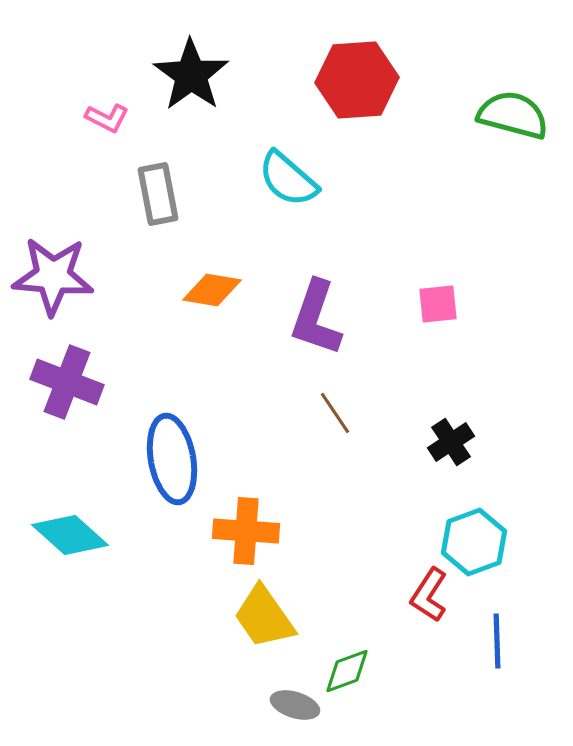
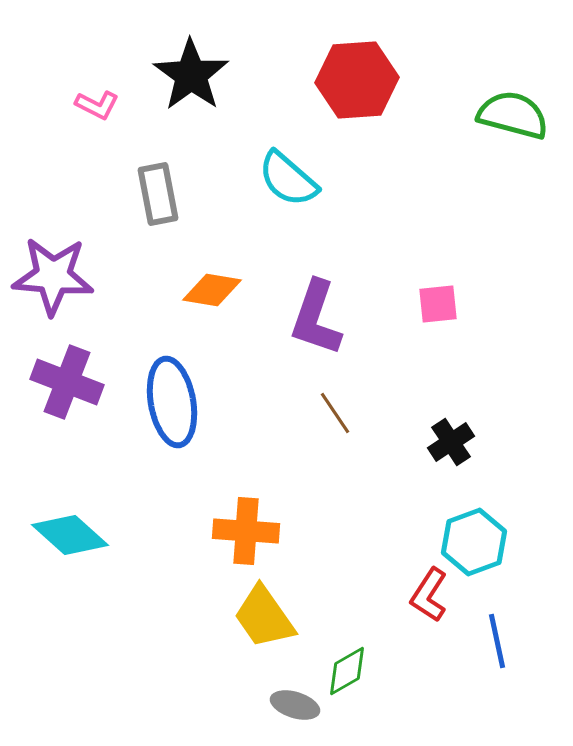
pink L-shape: moved 10 px left, 13 px up
blue ellipse: moved 57 px up
blue line: rotated 10 degrees counterclockwise
green diamond: rotated 10 degrees counterclockwise
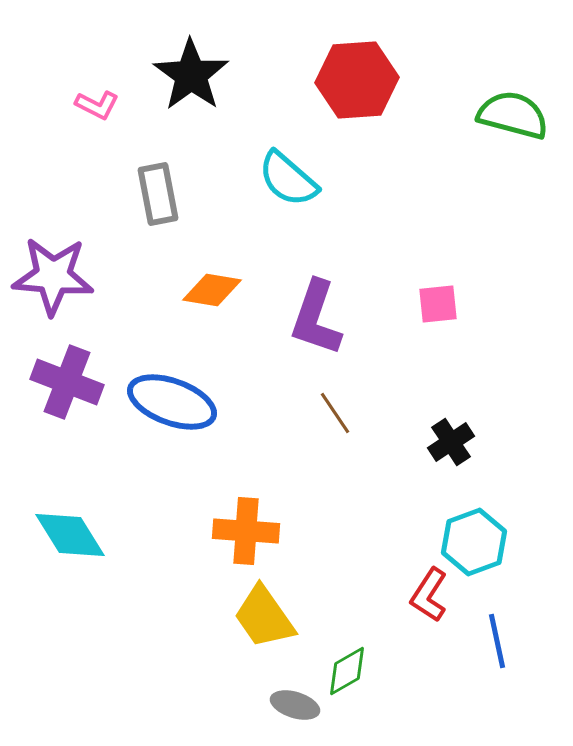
blue ellipse: rotated 60 degrees counterclockwise
cyan diamond: rotated 16 degrees clockwise
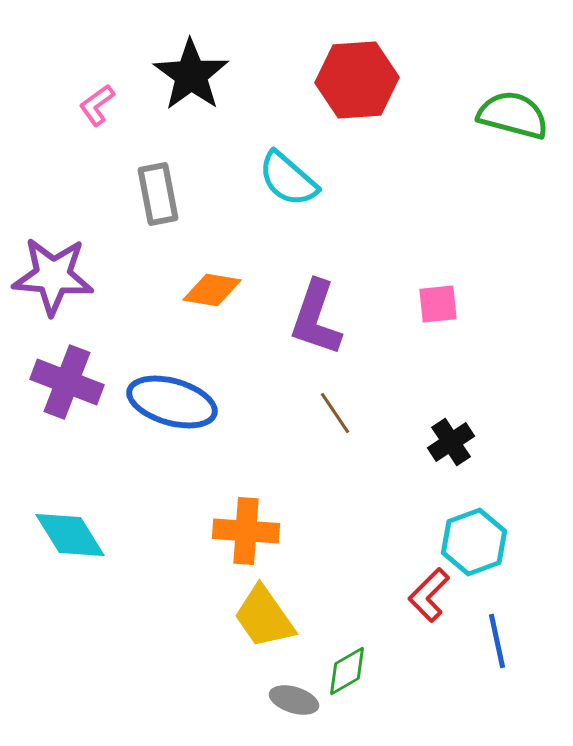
pink L-shape: rotated 117 degrees clockwise
blue ellipse: rotated 4 degrees counterclockwise
red L-shape: rotated 12 degrees clockwise
gray ellipse: moved 1 px left, 5 px up
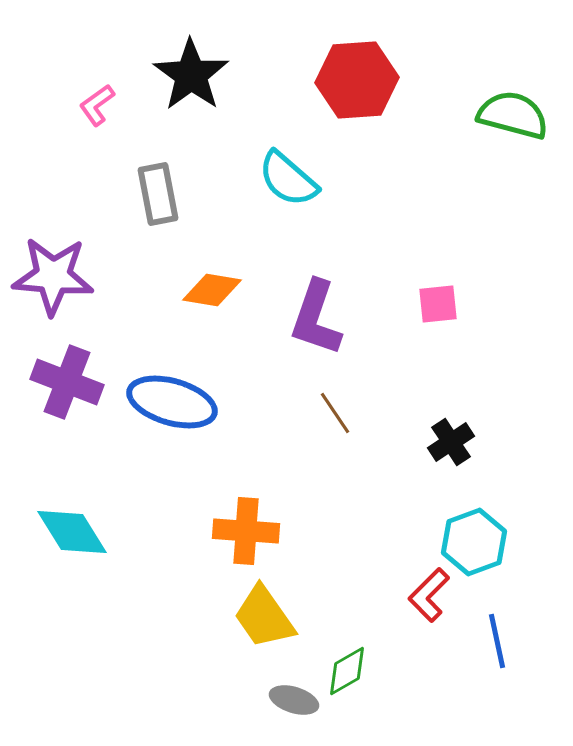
cyan diamond: moved 2 px right, 3 px up
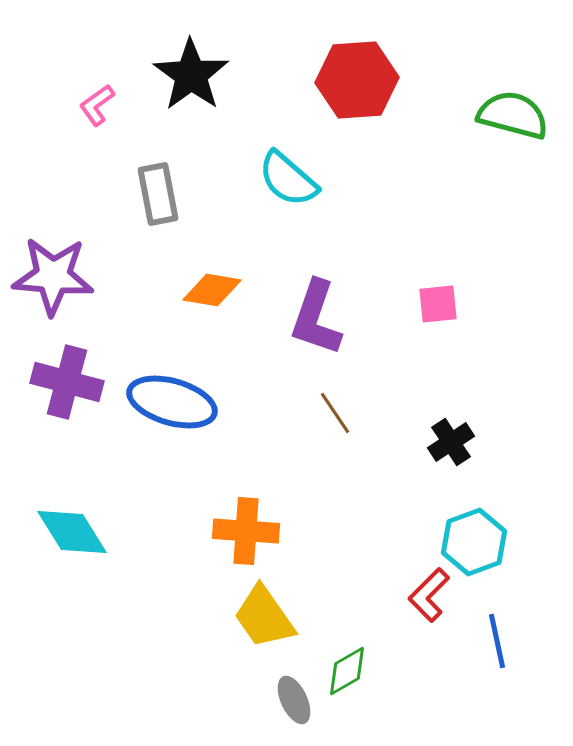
purple cross: rotated 6 degrees counterclockwise
gray ellipse: rotated 48 degrees clockwise
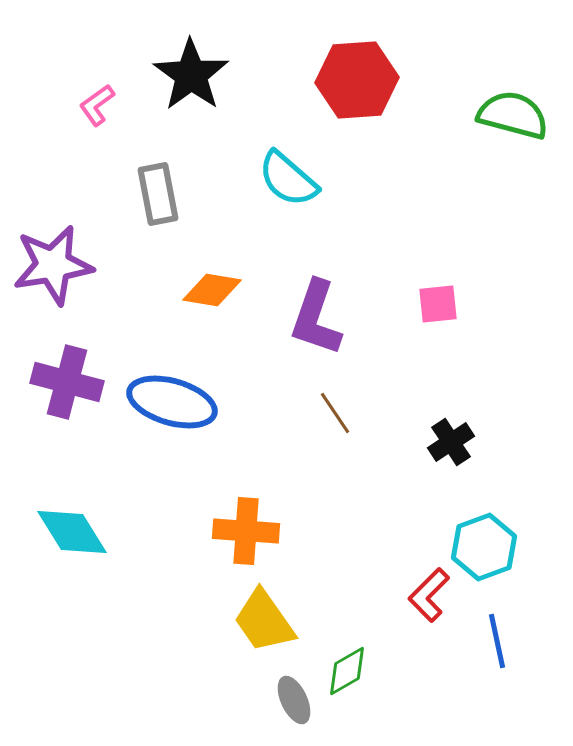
purple star: moved 11 px up; rotated 14 degrees counterclockwise
cyan hexagon: moved 10 px right, 5 px down
yellow trapezoid: moved 4 px down
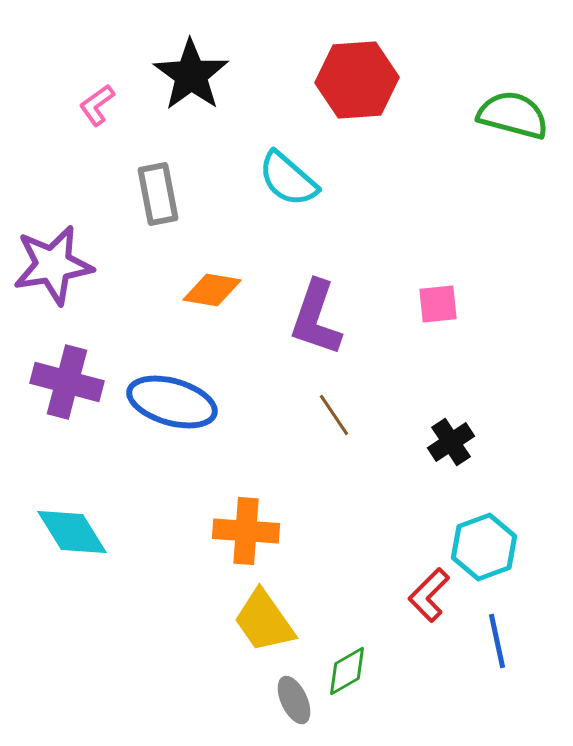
brown line: moved 1 px left, 2 px down
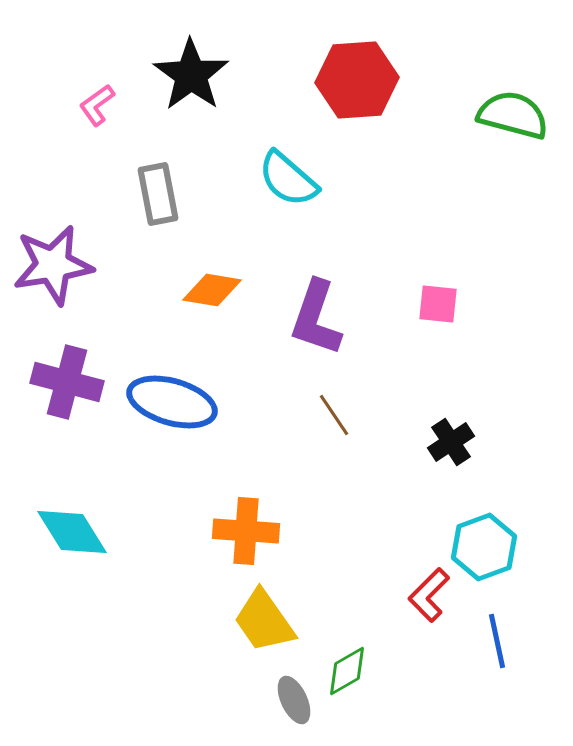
pink square: rotated 12 degrees clockwise
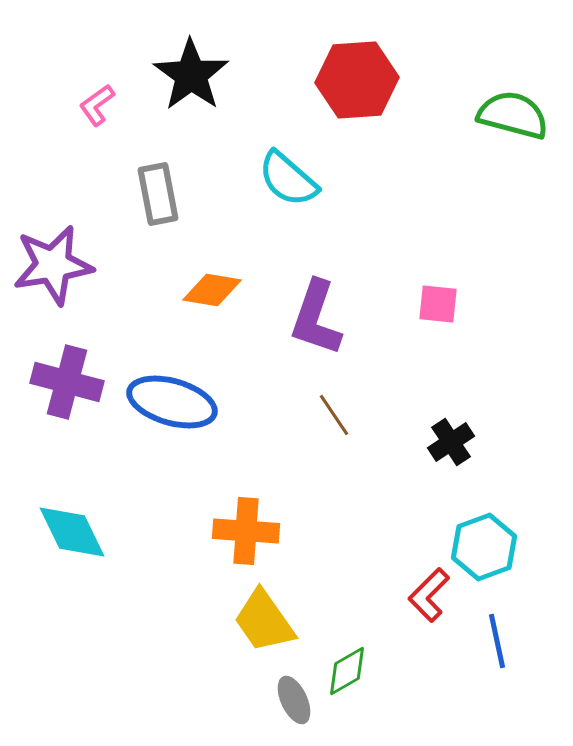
cyan diamond: rotated 6 degrees clockwise
